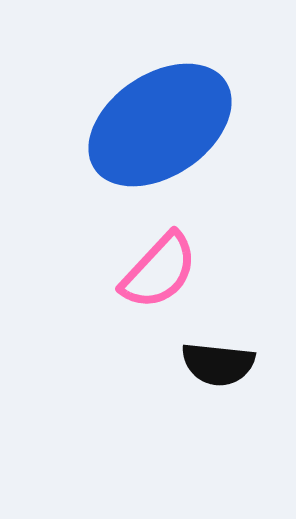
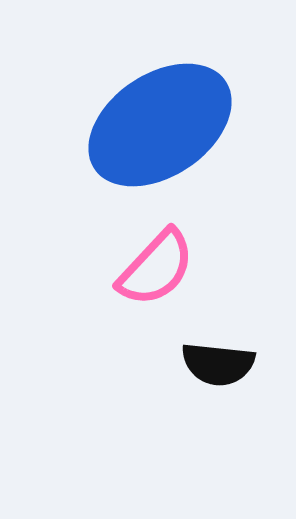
pink semicircle: moved 3 px left, 3 px up
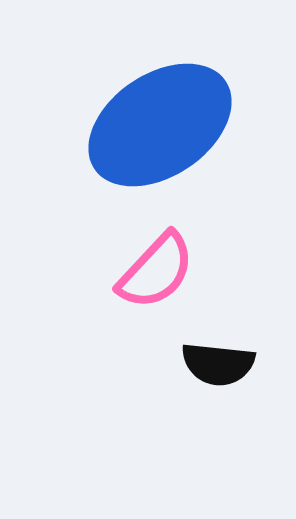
pink semicircle: moved 3 px down
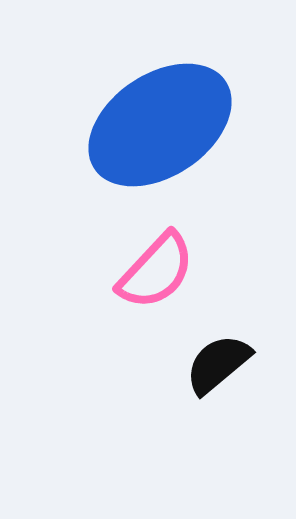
black semicircle: rotated 134 degrees clockwise
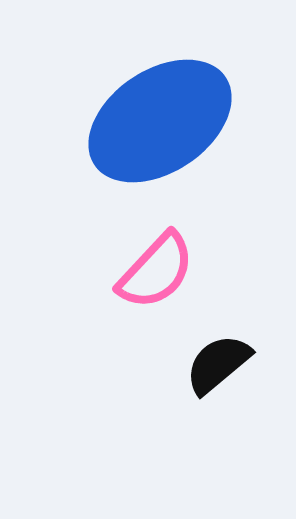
blue ellipse: moved 4 px up
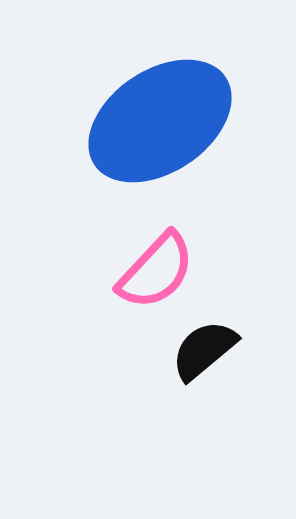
black semicircle: moved 14 px left, 14 px up
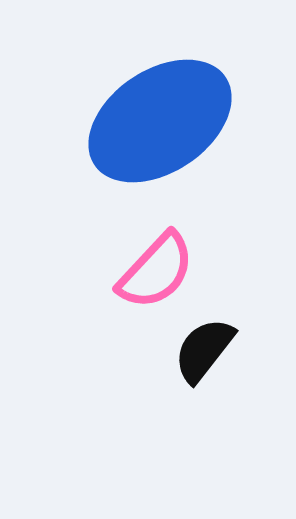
black semicircle: rotated 12 degrees counterclockwise
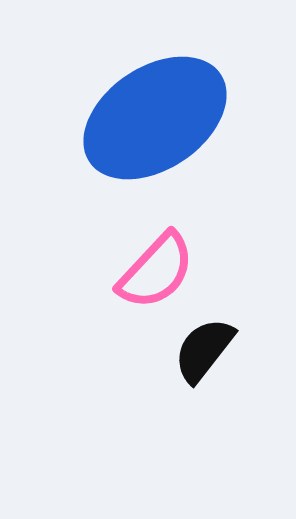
blue ellipse: moved 5 px left, 3 px up
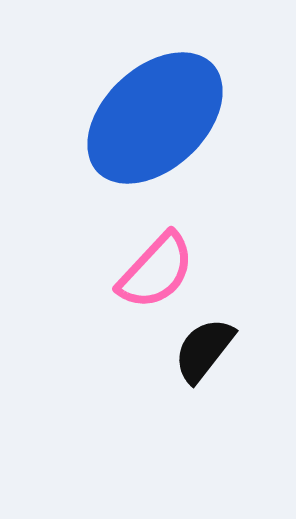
blue ellipse: rotated 9 degrees counterclockwise
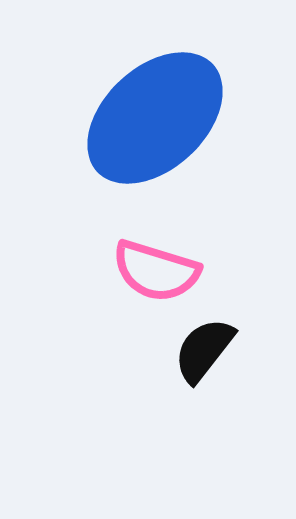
pink semicircle: rotated 64 degrees clockwise
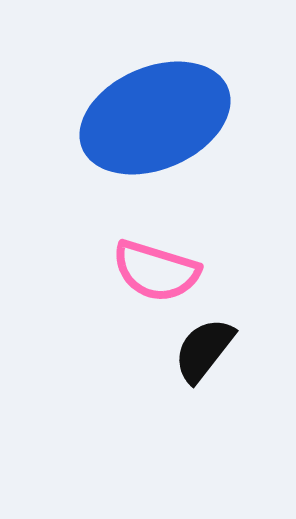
blue ellipse: rotated 20 degrees clockwise
